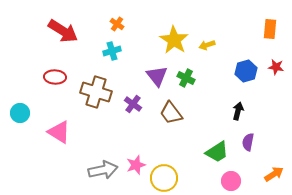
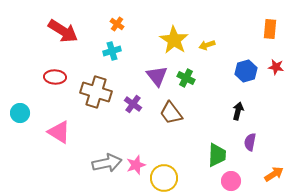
purple semicircle: moved 2 px right
green trapezoid: moved 3 px down; rotated 55 degrees counterclockwise
gray arrow: moved 4 px right, 7 px up
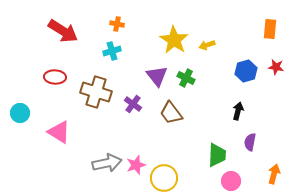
orange cross: rotated 24 degrees counterclockwise
orange arrow: rotated 42 degrees counterclockwise
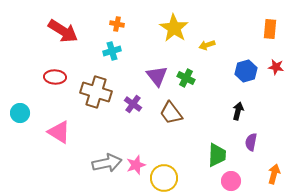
yellow star: moved 12 px up
purple semicircle: moved 1 px right
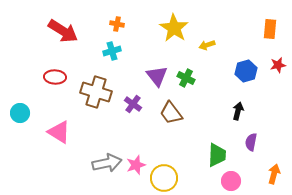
red star: moved 2 px right, 2 px up; rotated 21 degrees counterclockwise
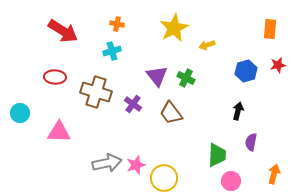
yellow star: rotated 12 degrees clockwise
pink triangle: rotated 30 degrees counterclockwise
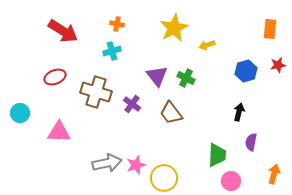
red ellipse: rotated 25 degrees counterclockwise
purple cross: moved 1 px left
black arrow: moved 1 px right, 1 px down
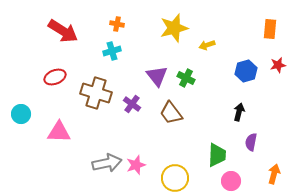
yellow star: rotated 12 degrees clockwise
brown cross: moved 1 px down
cyan circle: moved 1 px right, 1 px down
yellow circle: moved 11 px right
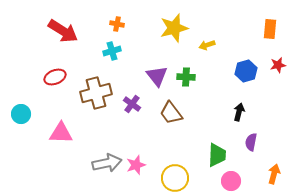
green cross: moved 1 px up; rotated 24 degrees counterclockwise
brown cross: rotated 32 degrees counterclockwise
pink triangle: moved 2 px right, 1 px down
